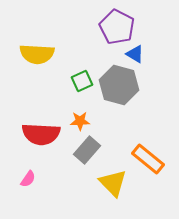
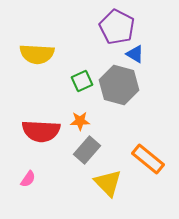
red semicircle: moved 3 px up
yellow triangle: moved 5 px left
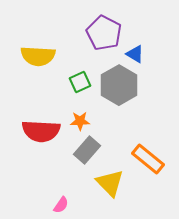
purple pentagon: moved 13 px left, 6 px down
yellow semicircle: moved 1 px right, 2 px down
green square: moved 2 px left, 1 px down
gray hexagon: rotated 15 degrees clockwise
pink semicircle: moved 33 px right, 26 px down
yellow triangle: moved 2 px right
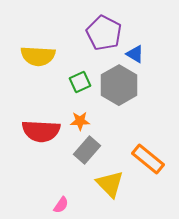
yellow triangle: moved 1 px down
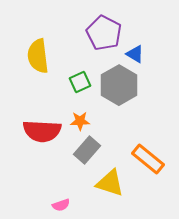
yellow semicircle: rotated 80 degrees clockwise
red semicircle: moved 1 px right
yellow triangle: moved 1 px up; rotated 28 degrees counterclockwise
pink semicircle: rotated 36 degrees clockwise
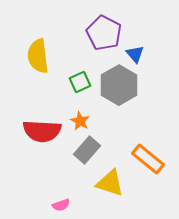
blue triangle: rotated 18 degrees clockwise
orange star: rotated 30 degrees clockwise
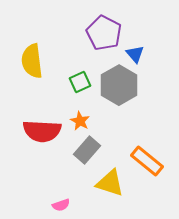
yellow semicircle: moved 6 px left, 5 px down
orange rectangle: moved 1 px left, 2 px down
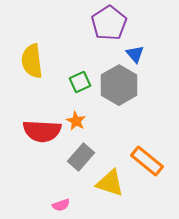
purple pentagon: moved 5 px right, 10 px up; rotated 12 degrees clockwise
orange star: moved 4 px left
gray rectangle: moved 6 px left, 7 px down
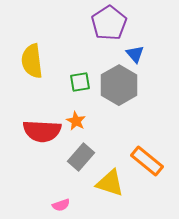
green square: rotated 15 degrees clockwise
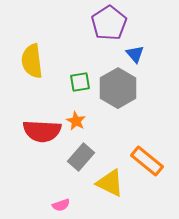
gray hexagon: moved 1 px left, 3 px down
yellow triangle: rotated 8 degrees clockwise
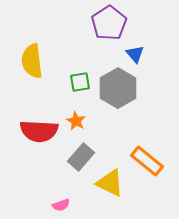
red semicircle: moved 3 px left
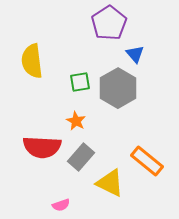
red semicircle: moved 3 px right, 16 px down
